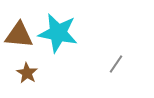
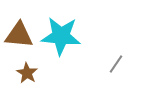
cyan star: moved 3 px right, 3 px down; rotated 6 degrees counterclockwise
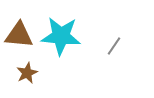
gray line: moved 2 px left, 18 px up
brown star: rotated 15 degrees clockwise
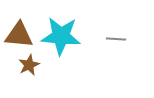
gray line: moved 2 px right, 7 px up; rotated 60 degrees clockwise
brown star: moved 2 px right, 8 px up
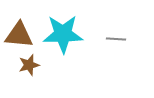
cyan star: moved 2 px right, 2 px up; rotated 6 degrees counterclockwise
brown star: rotated 10 degrees clockwise
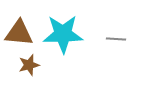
brown triangle: moved 2 px up
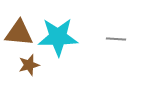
cyan star: moved 5 px left, 3 px down
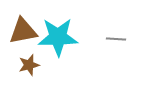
brown triangle: moved 4 px right, 2 px up; rotated 16 degrees counterclockwise
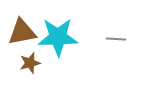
brown triangle: moved 1 px left, 1 px down
brown star: moved 1 px right, 2 px up
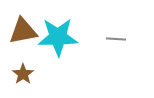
brown triangle: moved 1 px right, 1 px up
brown star: moved 7 px left, 11 px down; rotated 20 degrees counterclockwise
